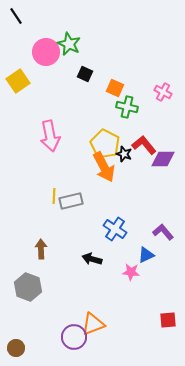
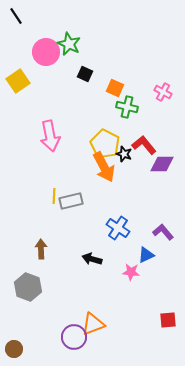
purple diamond: moved 1 px left, 5 px down
blue cross: moved 3 px right, 1 px up
brown circle: moved 2 px left, 1 px down
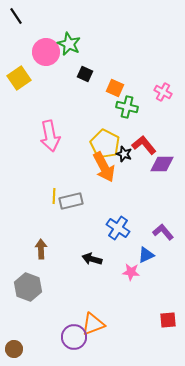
yellow square: moved 1 px right, 3 px up
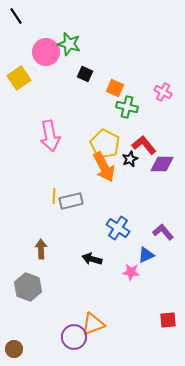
green star: rotated 10 degrees counterclockwise
black star: moved 6 px right, 5 px down; rotated 28 degrees clockwise
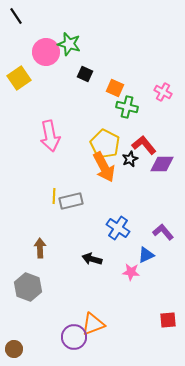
brown arrow: moved 1 px left, 1 px up
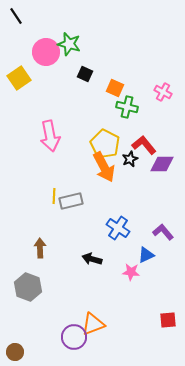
brown circle: moved 1 px right, 3 px down
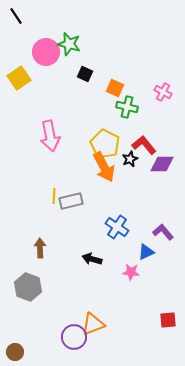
blue cross: moved 1 px left, 1 px up
blue triangle: moved 3 px up
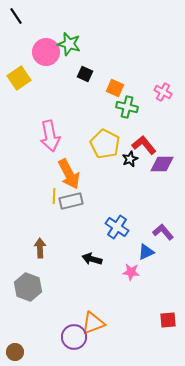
orange arrow: moved 35 px left, 7 px down
orange triangle: moved 1 px up
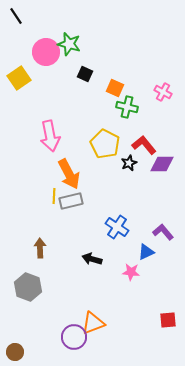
black star: moved 1 px left, 4 px down
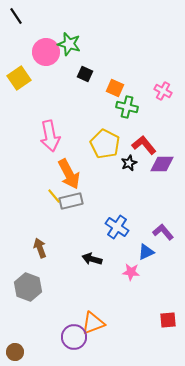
pink cross: moved 1 px up
yellow line: rotated 42 degrees counterclockwise
brown arrow: rotated 18 degrees counterclockwise
